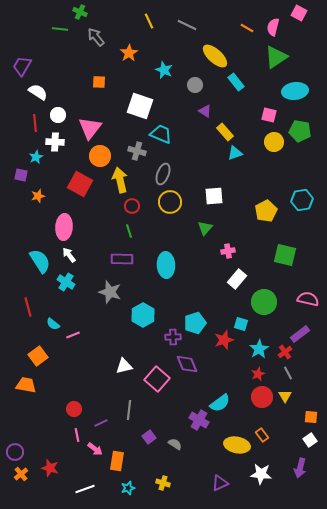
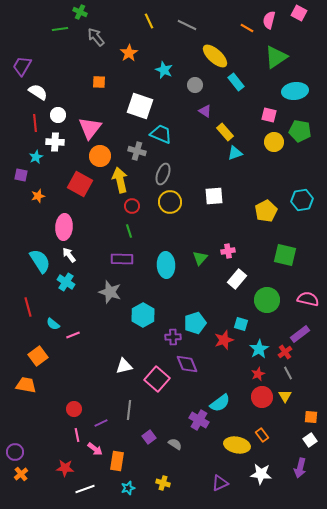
pink semicircle at (273, 27): moved 4 px left, 7 px up
green line at (60, 29): rotated 14 degrees counterclockwise
green triangle at (205, 228): moved 5 px left, 30 px down
green circle at (264, 302): moved 3 px right, 2 px up
red star at (50, 468): moved 15 px right; rotated 12 degrees counterclockwise
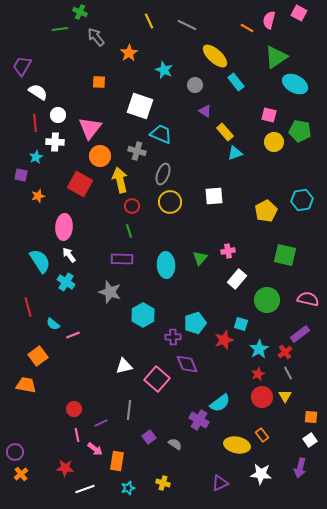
cyan ellipse at (295, 91): moved 7 px up; rotated 35 degrees clockwise
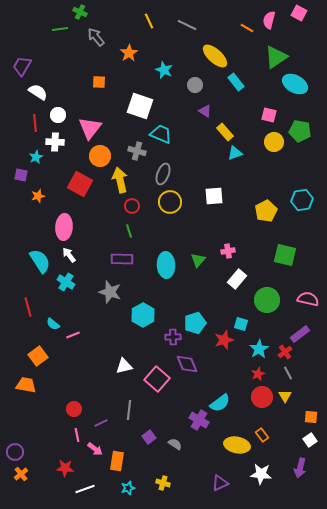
green triangle at (200, 258): moved 2 px left, 2 px down
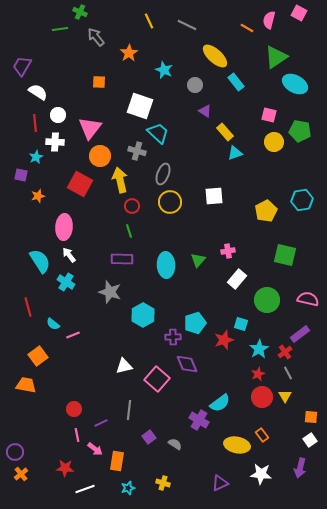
cyan trapezoid at (161, 134): moved 3 px left, 1 px up; rotated 20 degrees clockwise
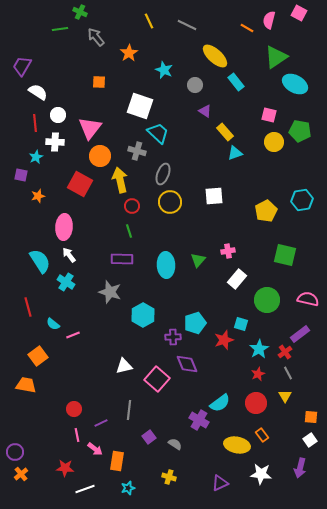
red circle at (262, 397): moved 6 px left, 6 px down
yellow cross at (163, 483): moved 6 px right, 6 px up
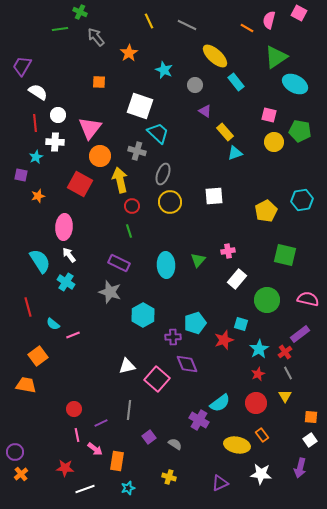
purple rectangle at (122, 259): moved 3 px left, 4 px down; rotated 25 degrees clockwise
white triangle at (124, 366): moved 3 px right
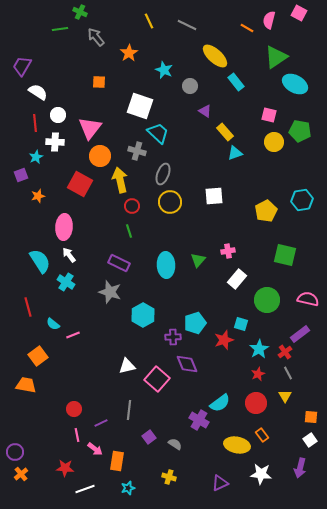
gray circle at (195, 85): moved 5 px left, 1 px down
purple square at (21, 175): rotated 32 degrees counterclockwise
